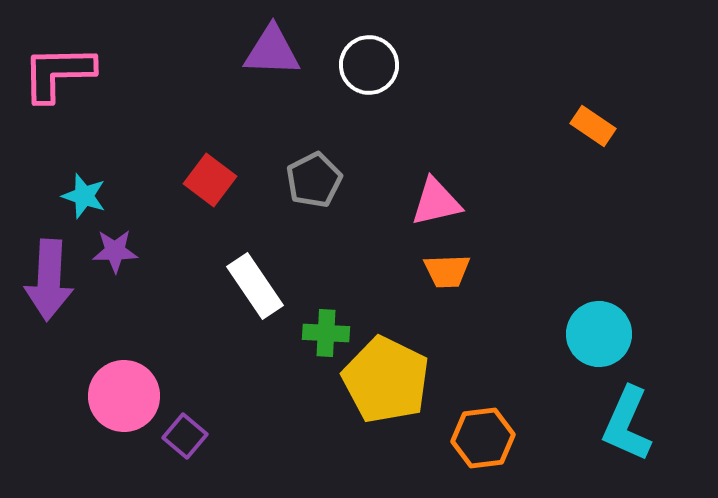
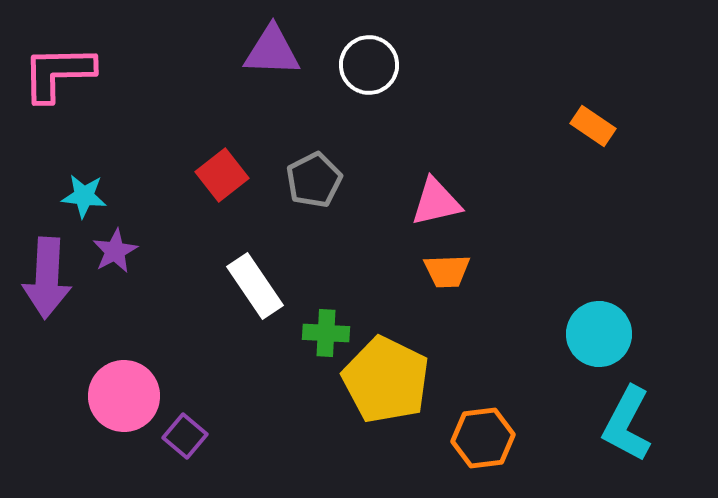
red square: moved 12 px right, 5 px up; rotated 15 degrees clockwise
cyan star: rotated 12 degrees counterclockwise
purple star: rotated 27 degrees counterclockwise
purple arrow: moved 2 px left, 2 px up
cyan L-shape: rotated 4 degrees clockwise
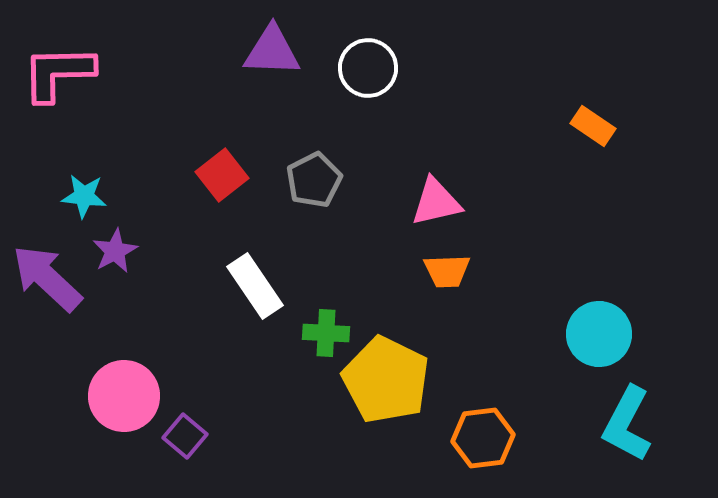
white circle: moved 1 px left, 3 px down
purple arrow: rotated 130 degrees clockwise
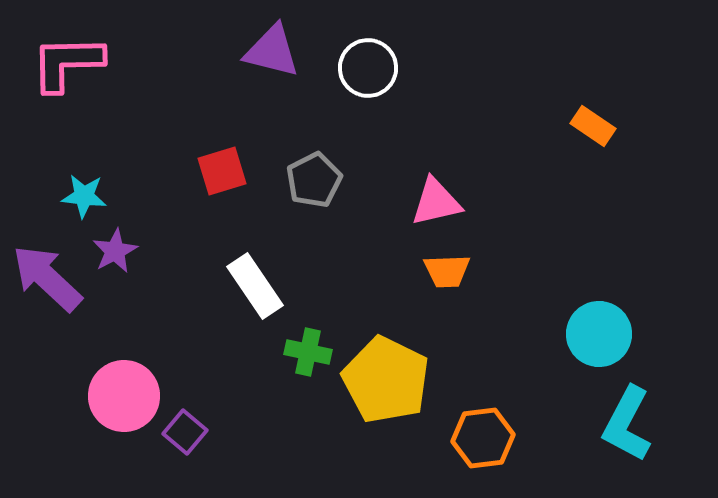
purple triangle: rotated 12 degrees clockwise
pink L-shape: moved 9 px right, 10 px up
red square: moved 4 px up; rotated 21 degrees clockwise
green cross: moved 18 px left, 19 px down; rotated 9 degrees clockwise
purple square: moved 4 px up
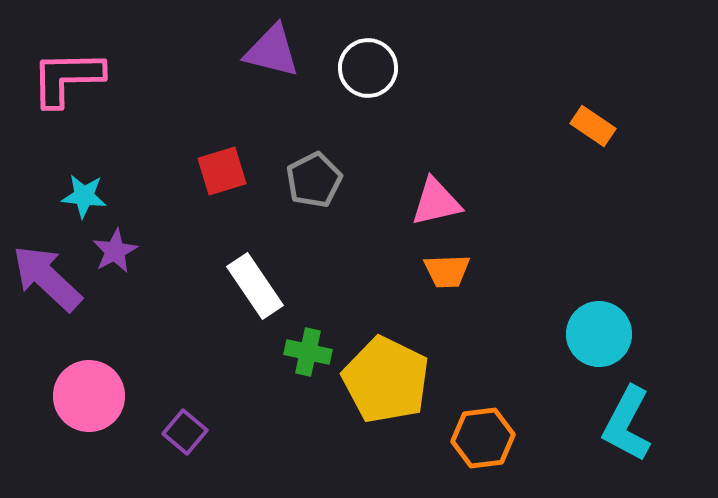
pink L-shape: moved 15 px down
pink circle: moved 35 px left
